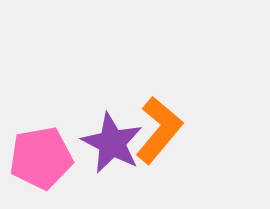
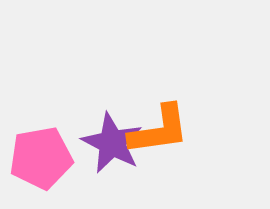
orange L-shape: rotated 42 degrees clockwise
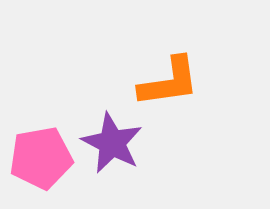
orange L-shape: moved 10 px right, 48 px up
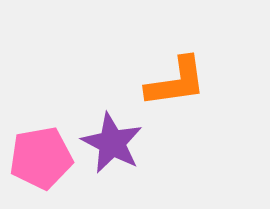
orange L-shape: moved 7 px right
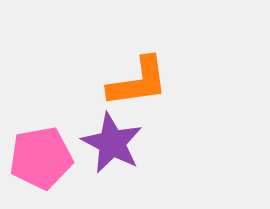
orange L-shape: moved 38 px left
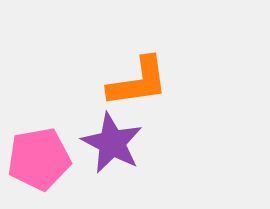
pink pentagon: moved 2 px left, 1 px down
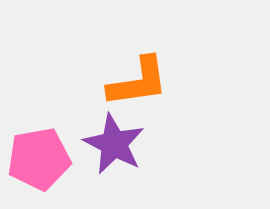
purple star: moved 2 px right, 1 px down
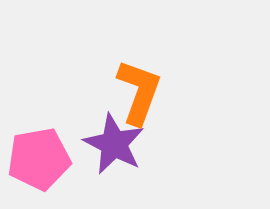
orange L-shape: moved 1 px right, 10 px down; rotated 62 degrees counterclockwise
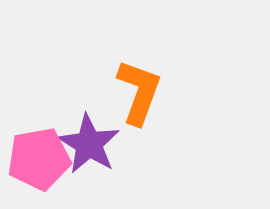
purple star: moved 25 px left; rotated 4 degrees clockwise
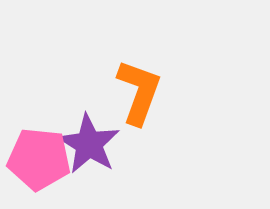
pink pentagon: rotated 16 degrees clockwise
